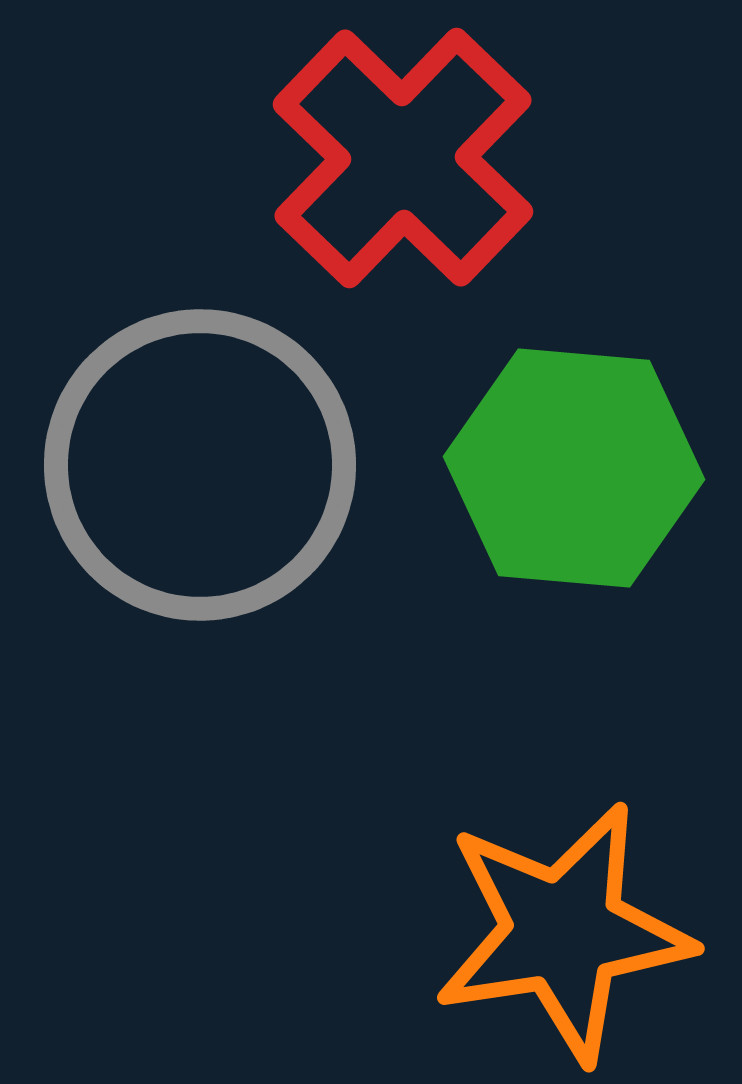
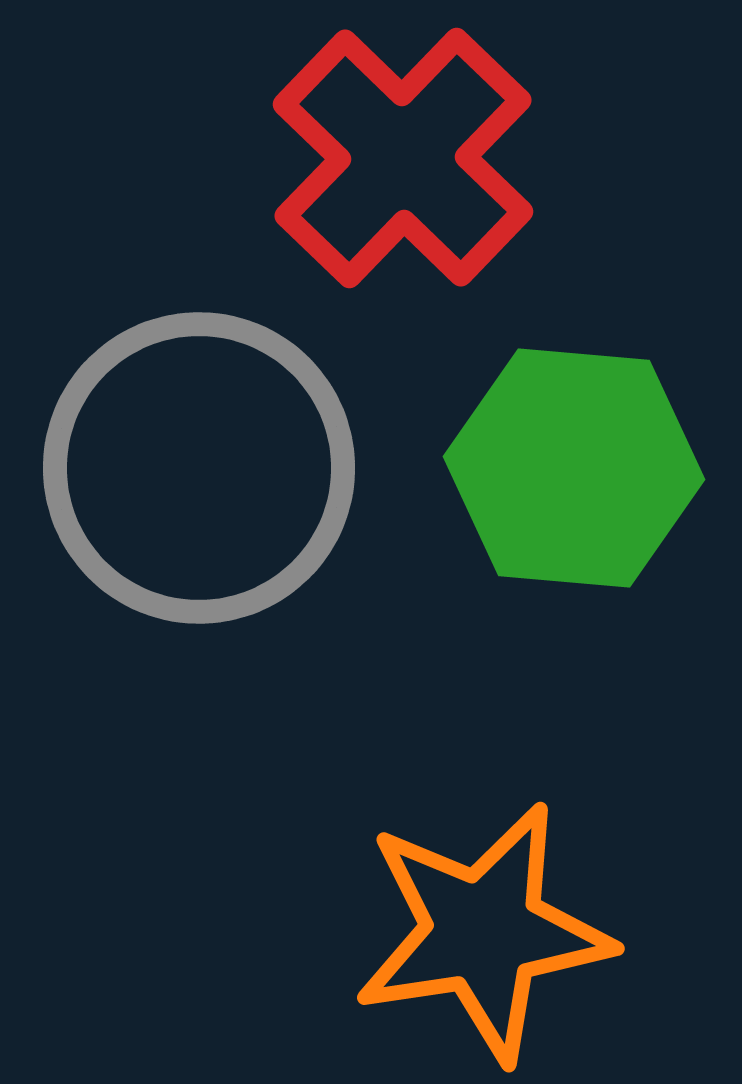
gray circle: moved 1 px left, 3 px down
orange star: moved 80 px left
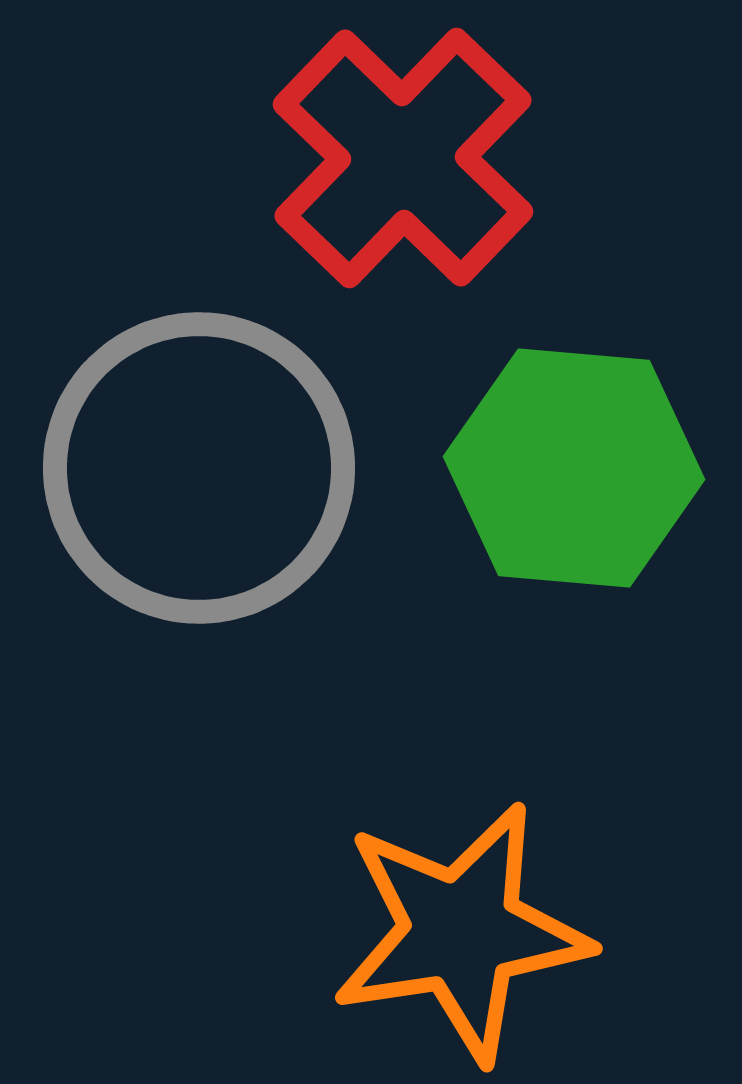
orange star: moved 22 px left
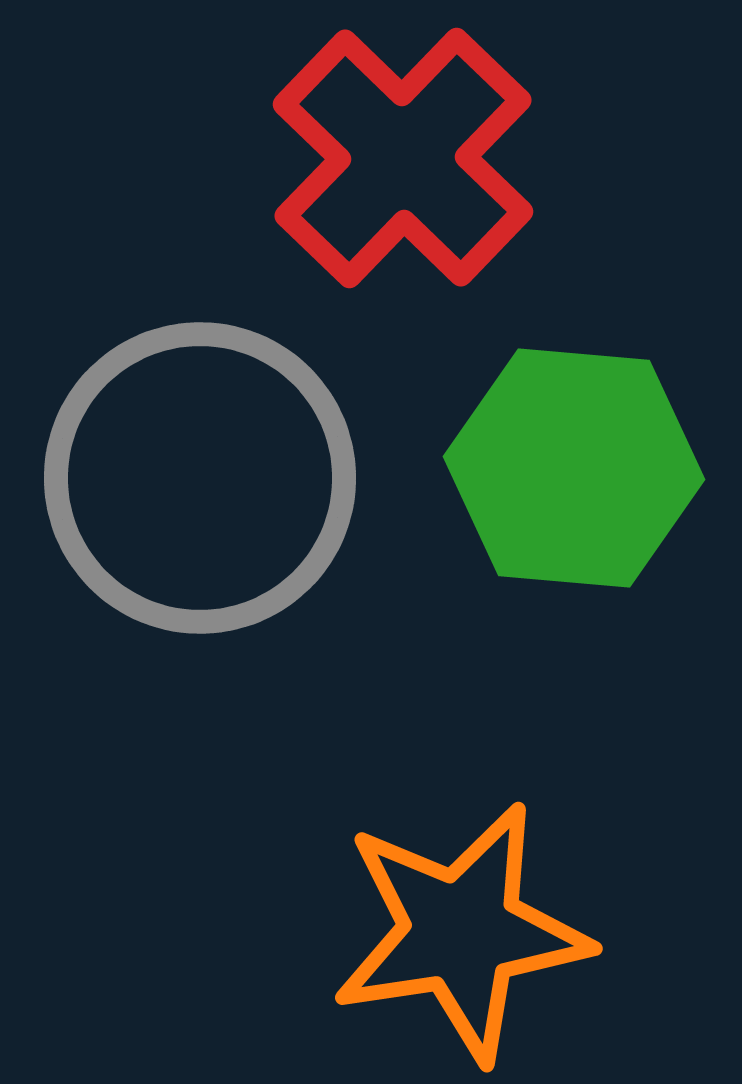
gray circle: moved 1 px right, 10 px down
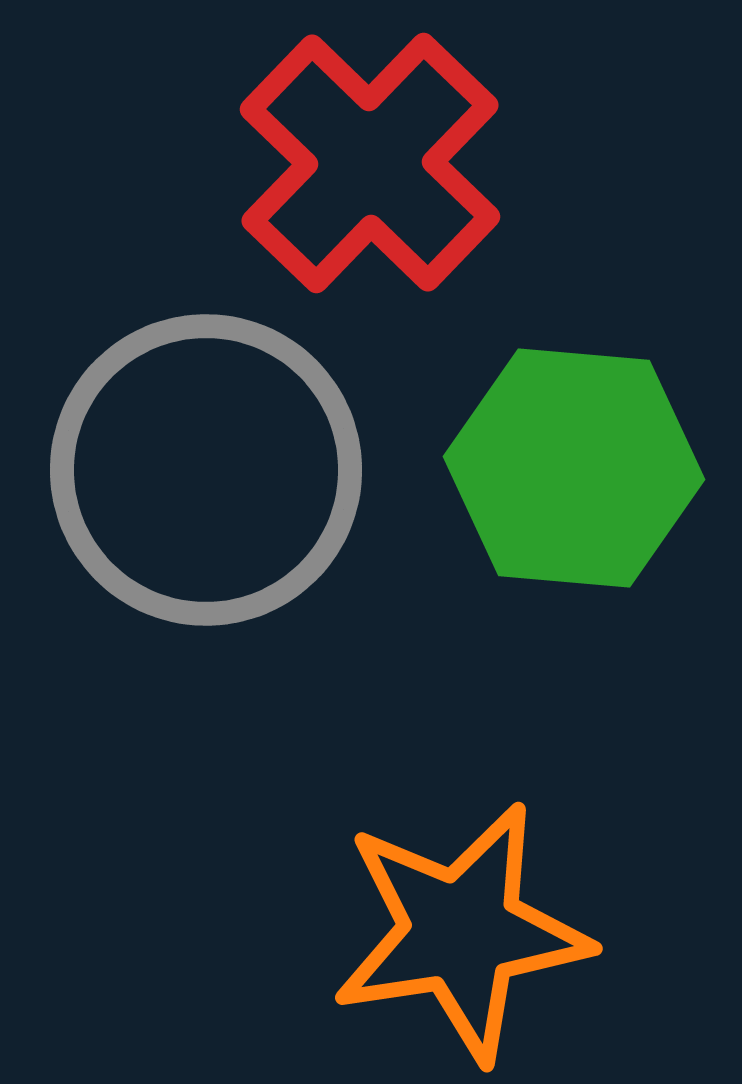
red cross: moved 33 px left, 5 px down
gray circle: moved 6 px right, 8 px up
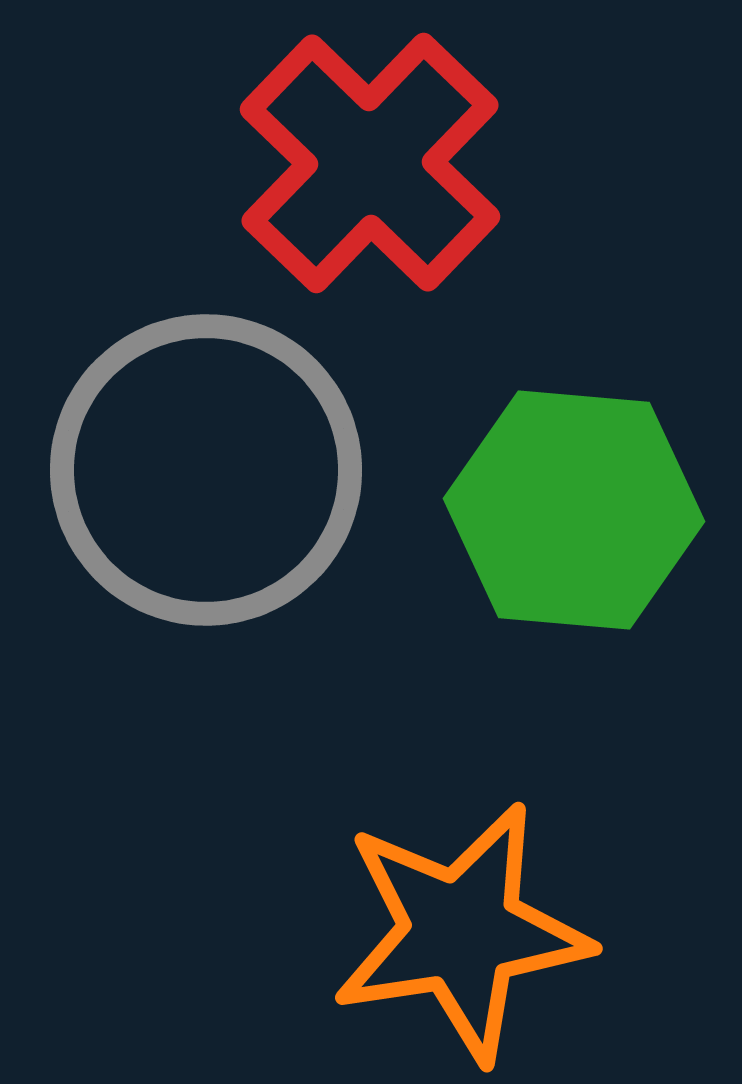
green hexagon: moved 42 px down
